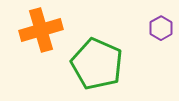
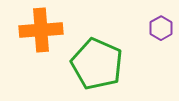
orange cross: rotated 12 degrees clockwise
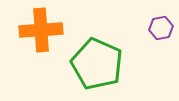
purple hexagon: rotated 20 degrees clockwise
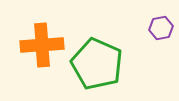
orange cross: moved 1 px right, 15 px down
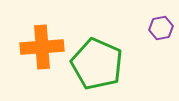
orange cross: moved 2 px down
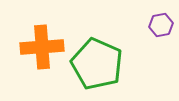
purple hexagon: moved 3 px up
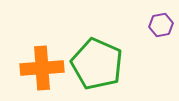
orange cross: moved 21 px down
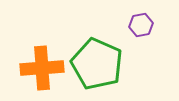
purple hexagon: moved 20 px left
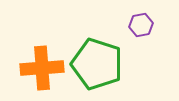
green pentagon: rotated 6 degrees counterclockwise
